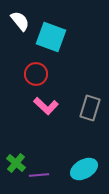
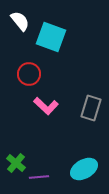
red circle: moved 7 px left
gray rectangle: moved 1 px right
purple line: moved 2 px down
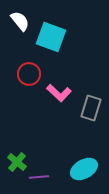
pink L-shape: moved 13 px right, 13 px up
green cross: moved 1 px right, 1 px up
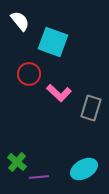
cyan square: moved 2 px right, 5 px down
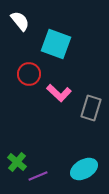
cyan square: moved 3 px right, 2 px down
purple line: moved 1 px left, 1 px up; rotated 18 degrees counterclockwise
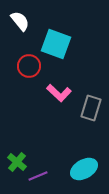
red circle: moved 8 px up
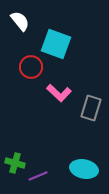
red circle: moved 2 px right, 1 px down
green cross: moved 2 px left, 1 px down; rotated 24 degrees counterclockwise
cyan ellipse: rotated 40 degrees clockwise
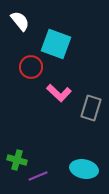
green cross: moved 2 px right, 3 px up
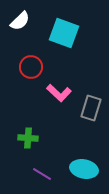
white semicircle: rotated 85 degrees clockwise
cyan square: moved 8 px right, 11 px up
green cross: moved 11 px right, 22 px up; rotated 12 degrees counterclockwise
purple line: moved 4 px right, 2 px up; rotated 54 degrees clockwise
